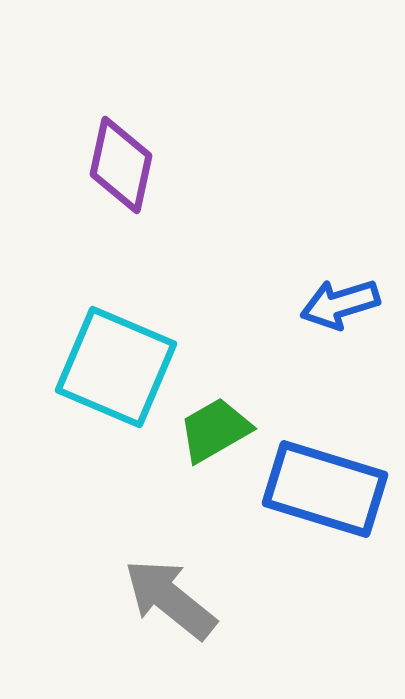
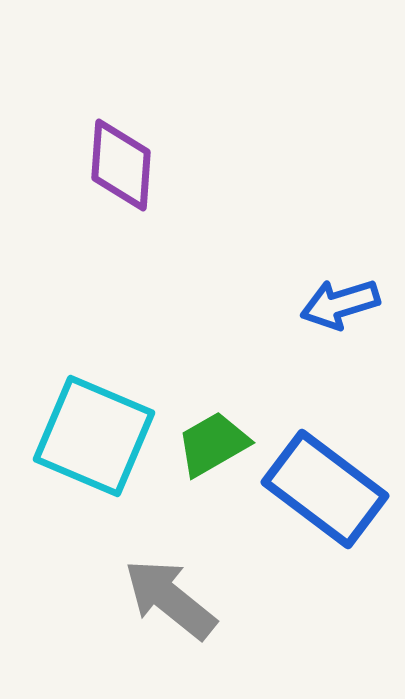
purple diamond: rotated 8 degrees counterclockwise
cyan square: moved 22 px left, 69 px down
green trapezoid: moved 2 px left, 14 px down
blue rectangle: rotated 20 degrees clockwise
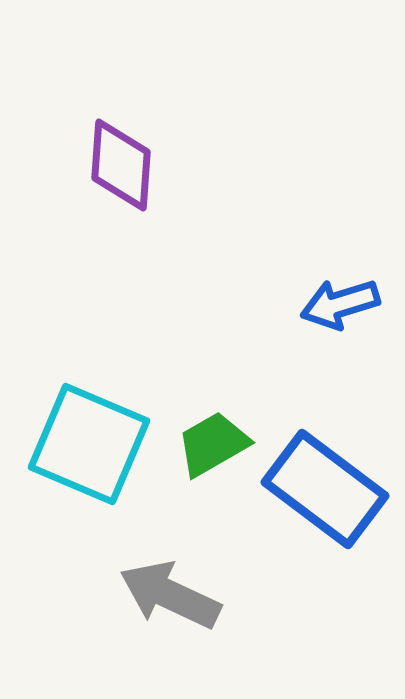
cyan square: moved 5 px left, 8 px down
gray arrow: moved 4 px up; rotated 14 degrees counterclockwise
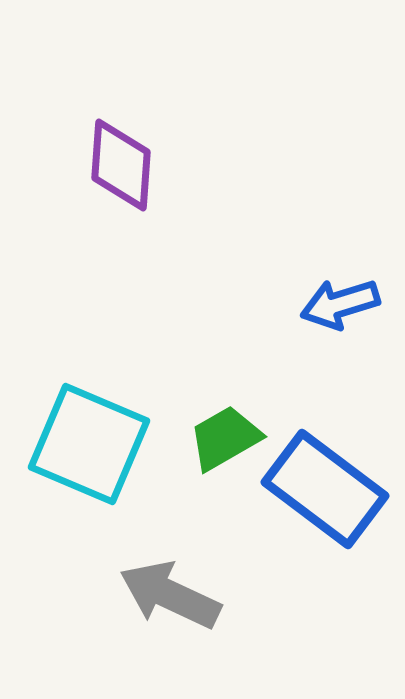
green trapezoid: moved 12 px right, 6 px up
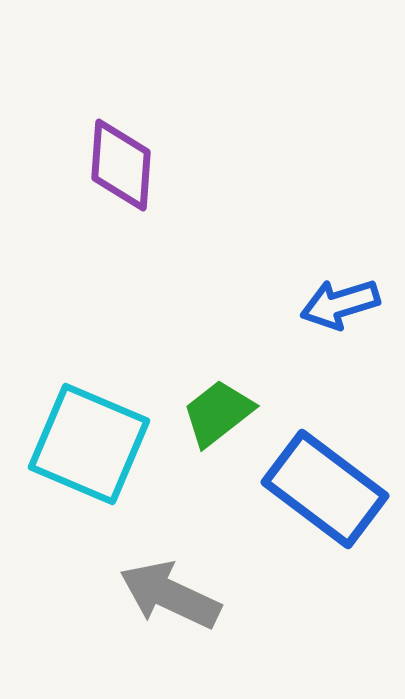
green trapezoid: moved 7 px left, 25 px up; rotated 8 degrees counterclockwise
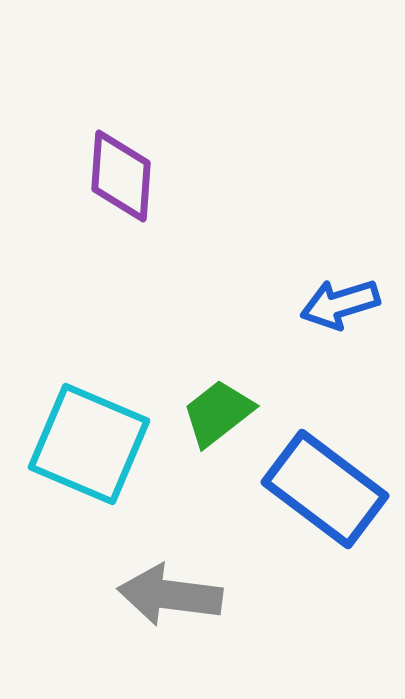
purple diamond: moved 11 px down
gray arrow: rotated 18 degrees counterclockwise
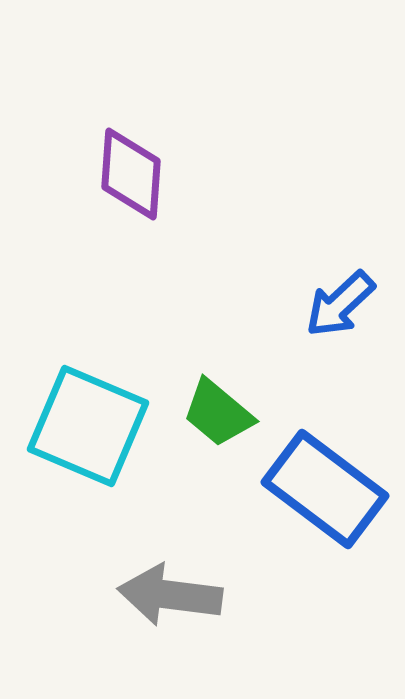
purple diamond: moved 10 px right, 2 px up
blue arrow: rotated 26 degrees counterclockwise
green trapezoid: rotated 102 degrees counterclockwise
cyan square: moved 1 px left, 18 px up
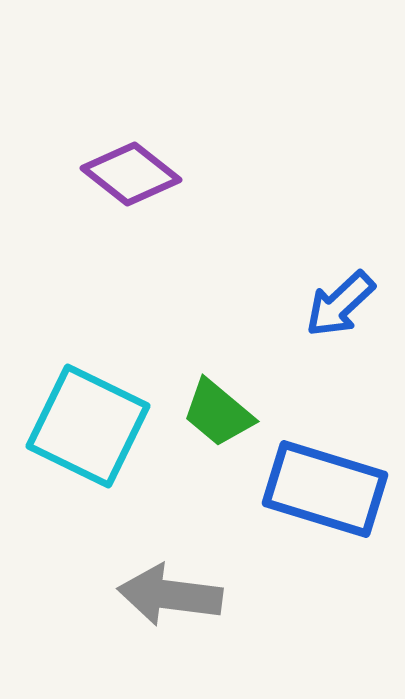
purple diamond: rotated 56 degrees counterclockwise
cyan square: rotated 3 degrees clockwise
blue rectangle: rotated 20 degrees counterclockwise
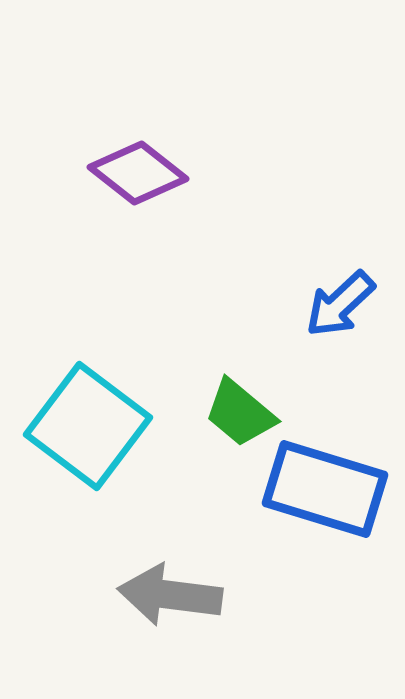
purple diamond: moved 7 px right, 1 px up
green trapezoid: moved 22 px right
cyan square: rotated 11 degrees clockwise
